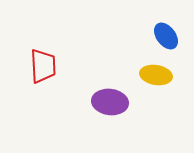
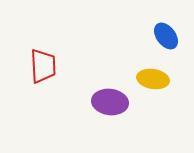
yellow ellipse: moved 3 px left, 4 px down
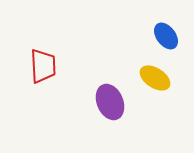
yellow ellipse: moved 2 px right, 1 px up; rotated 24 degrees clockwise
purple ellipse: rotated 60 degrees clockwise
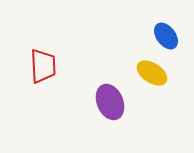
yellow ellipse: moved 3 px left, 5 px up
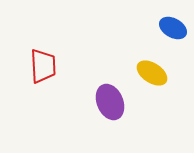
blue ellipse: moved 7 px right, 8 px up; rotated 24 degrees counterclockwise
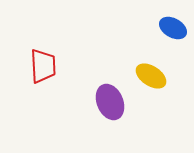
yellow ellipse: moved 1 px left, 3 px down
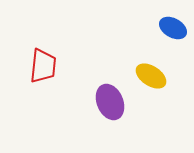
red trapezoid: rotated 9 degrees clockwise
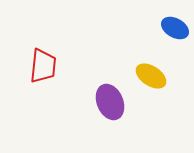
blue ellipse: moved 2 px right
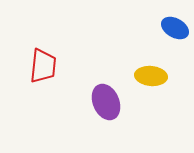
yellow ellipse: rotated 28 degrees counterclockwise
purple ellipse: moved 4 px left
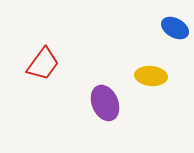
red trapezoid: moved 2 px up; rotated 30 degrees clockwise
purple ellipse: moved 1 px left, 1 px down
